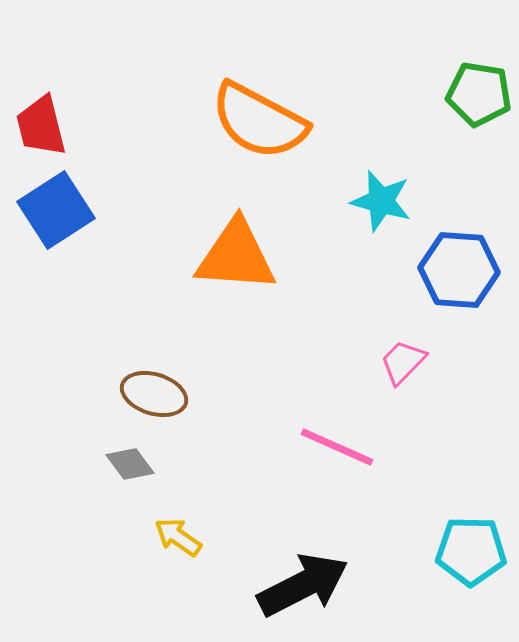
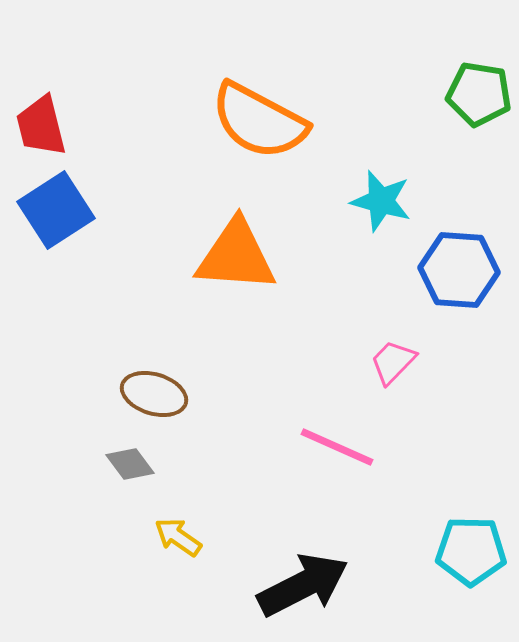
pink trapezoid: moved 10 px left
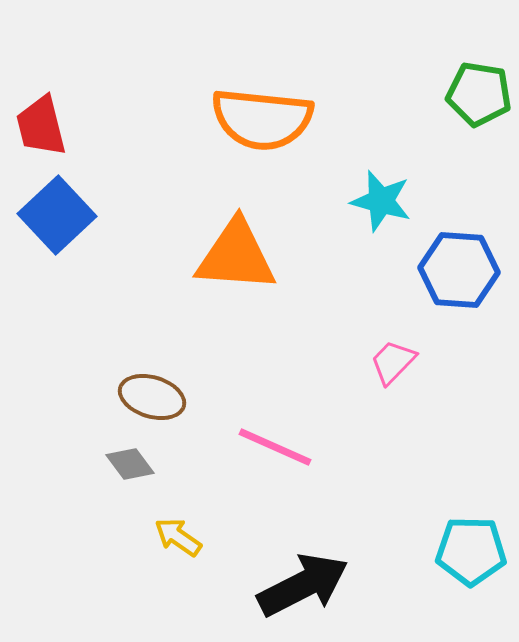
orange semicircle: moved 3 px right, 2 px up; rotated 22 degrees counterclockwise
blue square: moved 1 px right, 5 px down; rotated 10 degrees counterclockwise
brown ellipse: moved 2 px left, 3 px down
pink line: moved 62 px left
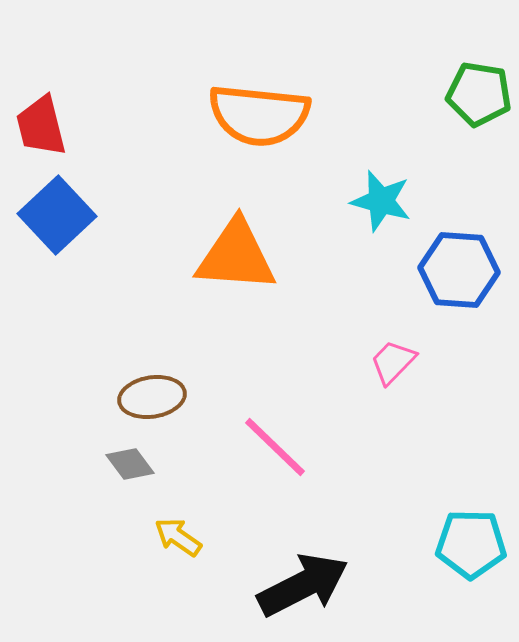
orange semicircle: moved 3 px left, 4 px up
brown ellipse: rotated 26 degrees counterclockwise
pink line: rotated 20 degrees clockwise
cyan pentagon: moved 7 px up
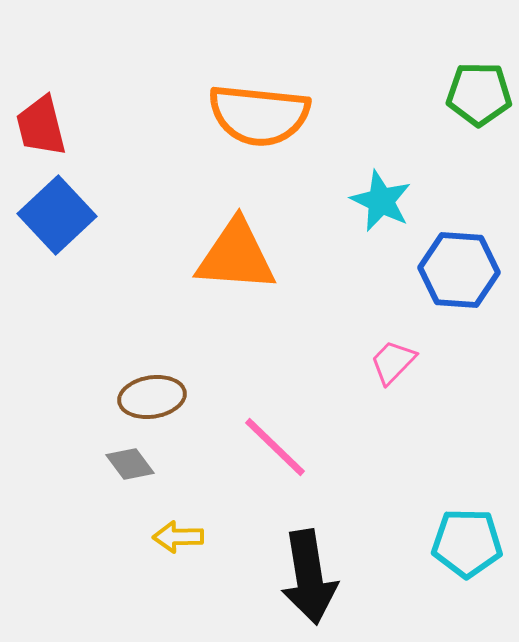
green pentagon: rotated 8 degrees counterclockwise
cyan star: rotated 10 degrees clockwise
yellow arrow: rotated 36 degrees counterclockwise
cyan pentagon: moved 4 px left, 1 px up
black arrow: moved 6 px right, 8 px up; rotated 108 degrees clockwise
